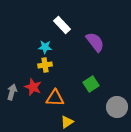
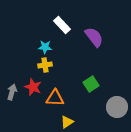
purple semicircle: moved 1 px left, 5 px up
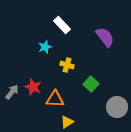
purple semicircle: moved 11 px right
cyan star: rotated 24 degrees counterclockwise
yellow cross: moved 22 px right; rotated 24 degrees clockwise
green square: rotated 14 degrees counterclockwise
gray arrow: rotated 21 degrees clockwise
orange triangle: moved 1 px down
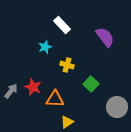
gray arrow: moved 1 px left, 1 px up
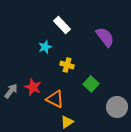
orange triangle: rotated 24 degrees clockwise
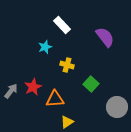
red star: rotated 24 degrees clockwise
orange triangle: rotated 30 degrees counterclockwise
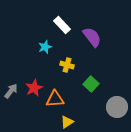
purple semicircle: moved 13 px left
red star: moved 1 px right, 1 px down
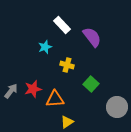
red star: moved 1 px left, 1 px down; rotated 12 degrees clockwise
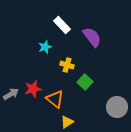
green square: moved 6 px left, 2 px up
gray arrow: moved 3 px down; rotated 21 degrees clockwise
orange triangle: rotated 42 degrees clockwise
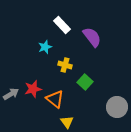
yellow cross: moved 2 px left
yellow triangle: rotated 32 degrees counterclockwise
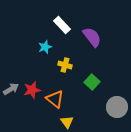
green square: moved 7 px right
red star: moved 1 px left, 1 px down
gray arrow: moved 5 px up
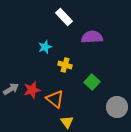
white rectangle: moved 2 px right, 8 px up
purple semicircle: rotated 55 degrees counterclockwise
